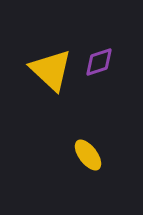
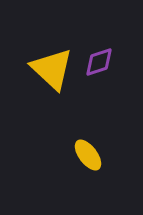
yellow triangle: moved 1 px right, 1 px up
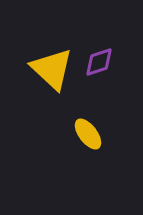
yellow ellipse: moved 21 px up
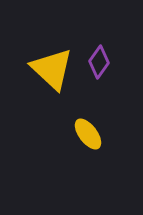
purple diamond: rotated 36 degrees counterclockwise
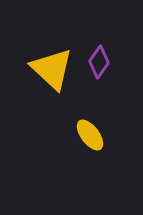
yellow ellipse: moved 2 px right, 1 px down
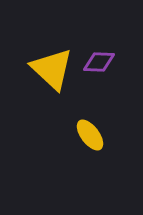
purple diamond: rotated 56 degrees clockwise
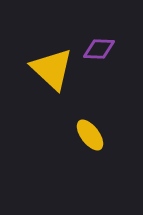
purple diamond: moved 13 px up
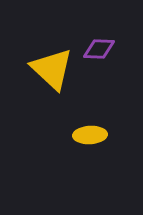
yellow ellipse: rotated 56 degrees counterclockwise
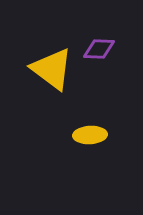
yellow triangle: rotated 6 degrees counterclockwise
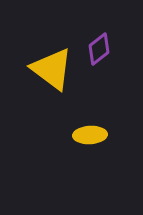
purple diamond: rotated 40 degrees counterclockwise
